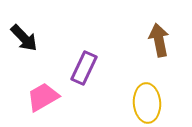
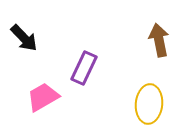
yellow ellipse: moved 2 px right, 1 px down; rotated 9 degrees clockwise
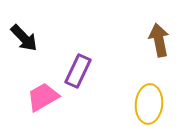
purple rectangle: moved 6 px left, 3 px down
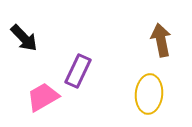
brown arrow: moved 2 px right
yellow ellipse: moved 10 px up
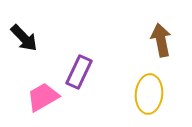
purple rectangle: moved 1 px right, 1 px down
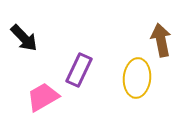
purple rectangle: moved 2 px up
yellow ellipse: moved 12 px left, 16 px up
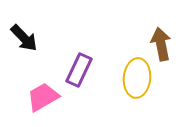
brown arrow: moved 4 px down
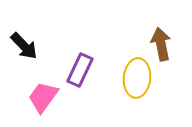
black arrow: moved 8 px down
purple rectangle: moved 1 px right
pink trapezoid: rotated 24 degrees counterclockwise
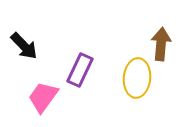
brown arrow: rotated 16 degrees clockwise
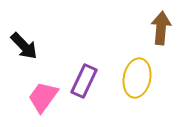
brown arrow: moved 16 px up
purple rectangle: moved 4 px right, 11 px down
yellow ellipse: rotated 6 degrees clockwise
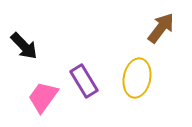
brown arrow: rotated 32 degrees clockwise
purple rectangle: rotated 56 degrees counterclockwise
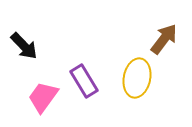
brown arrow: moved 3 px right, 11 px down
